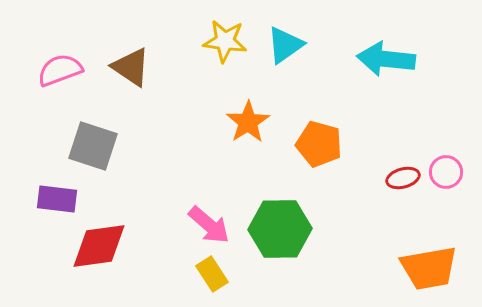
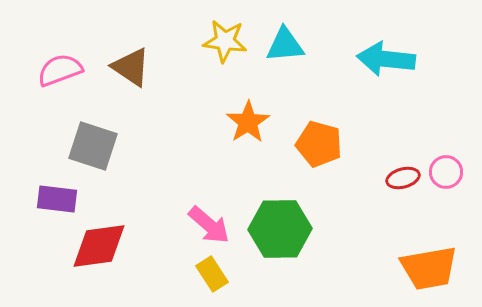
cyan triangle: rotated 30 degrees clockwise
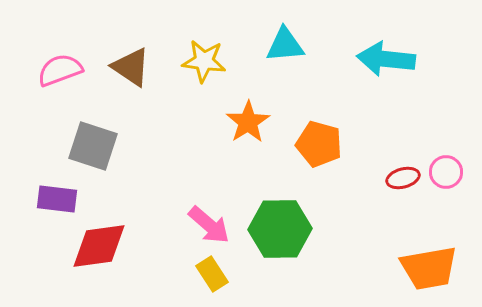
yellow star: moved 21 px left, 20 px down
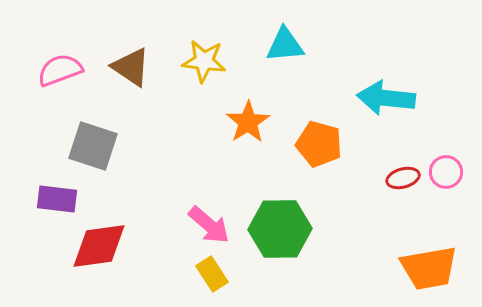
cyan arrow: moved 39 px down
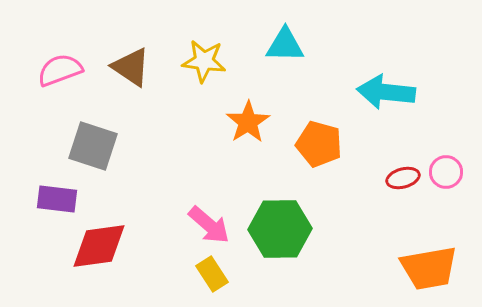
cyan triangle: rotated 6 degrees clockwise
cyan arrow: moved 6 px up
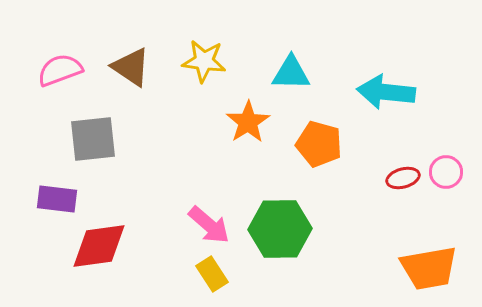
cyan triangle: moved 6 px right, 28 px down
gray square: moved 7 px up; rotated 24 degrees counterclockwise
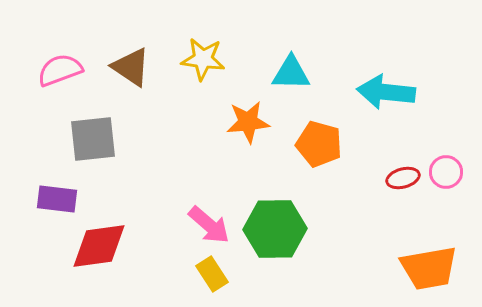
yellow star: moved 1 px left, 2 px up
orange star: rotated 27 degrees clockwise
green hexagon: moved 5 px left
